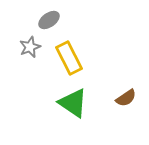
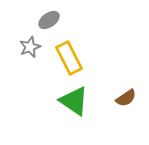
green triangle: moved 1 px right, 2 px up
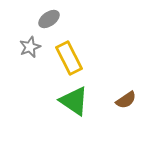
gray ellipse: moved 1 px up
brown semicircle: moved 2 px down
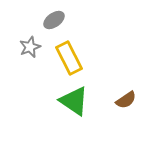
gray ellipse: moved 5 px right, 1 px down
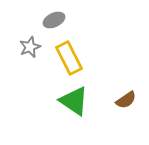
gray ellipse: rotated 10 degrees clockwise
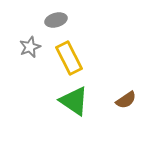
gray ellipse: moved 2 px right; rotated 10 degrees clockwise
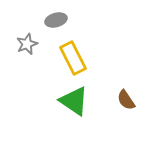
gray star: moved 3 px left, 3 px up
yellow rectangle: moved 4 px right
brown semicircle: rotated 90 degrees clockwise
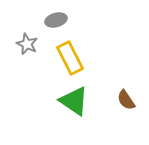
gray star: rotated 25 degrees counterclockwise
yellow rectangle: moved 3 px left
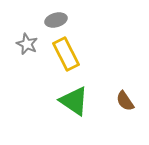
yellow rectangle: moved 4 px left, 4 px up
brown semicircle: moved 1 px left, 1 px down
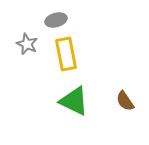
yellow rectangle: rotated 16 degrees clockwise
green triangle: rotated 8 degrees counterclockwise
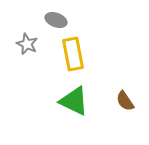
gray ellipse: rotated 35 degrees clockwise
yellow rectangle: moved 7 px right
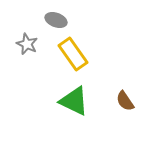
yellow rectangle: rotated 24 degrees counterclockwise
